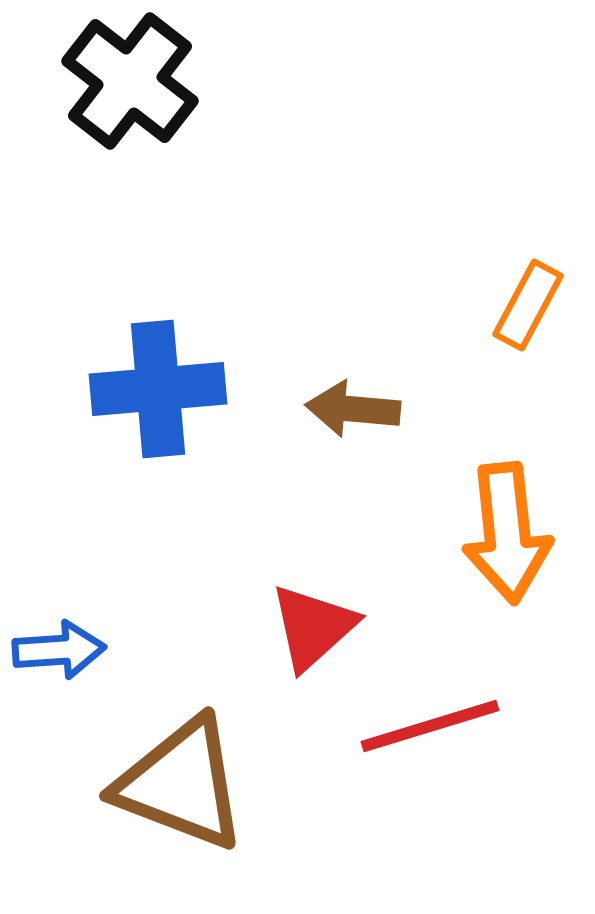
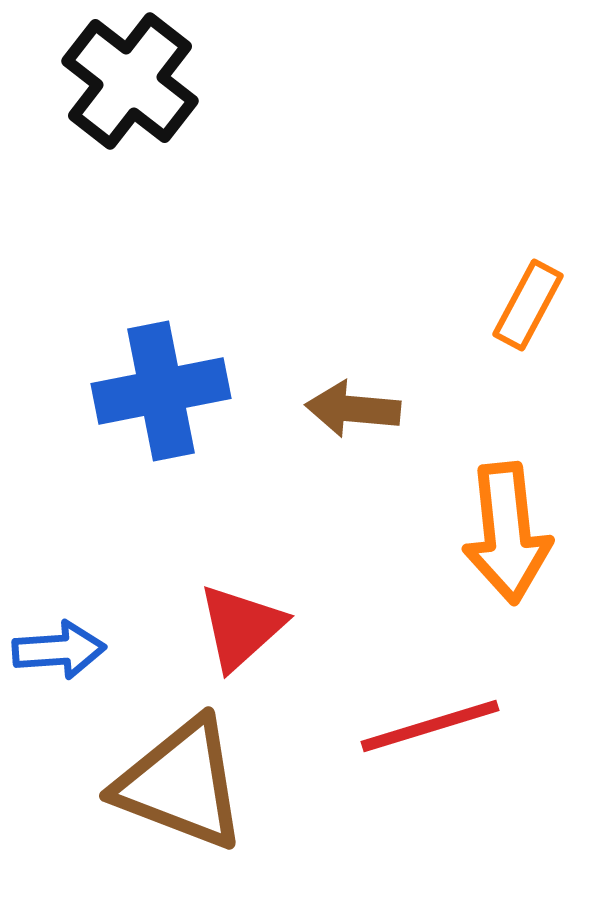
blue cross: moved 3 px right, 2 px down; rotated 6 degrees counterclockwise
red triangle: moved 72 px left
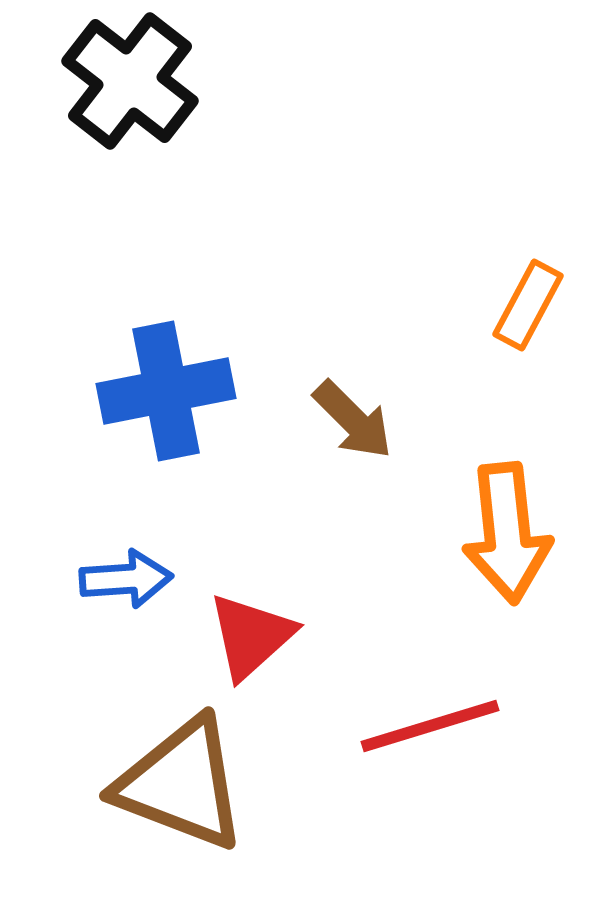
blue cross: moved 5 px right
brown arrow: moved 11 px down; rotated 140 degrees counterclockwise
red triangle: moved 10 px right, 9 px down
blue arrow: moved 67 px right, 71 px up
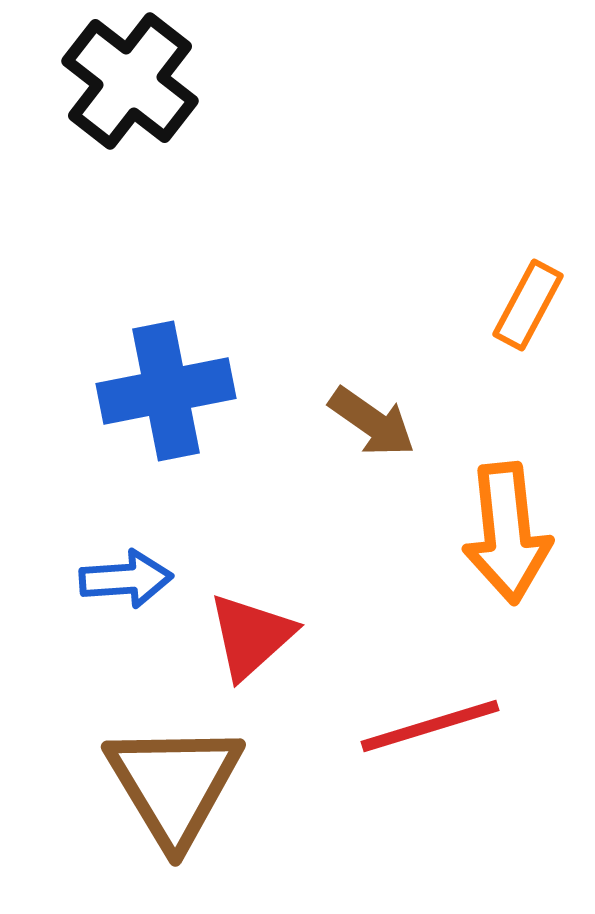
brown arrow: moved 19 px right, 2 px down; rotated 10 degrees counterclockwise
brown triangle: moved 7 px left; rotated 38 degrees clockwise
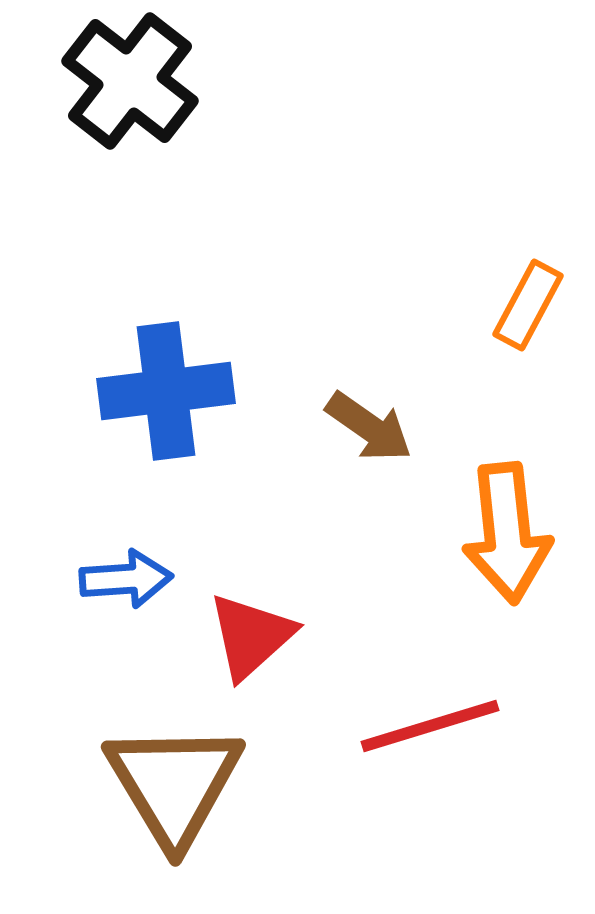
blue cross: rotated 4 degrees clockwise
brown arrow: moved 3 px left, 5 px down
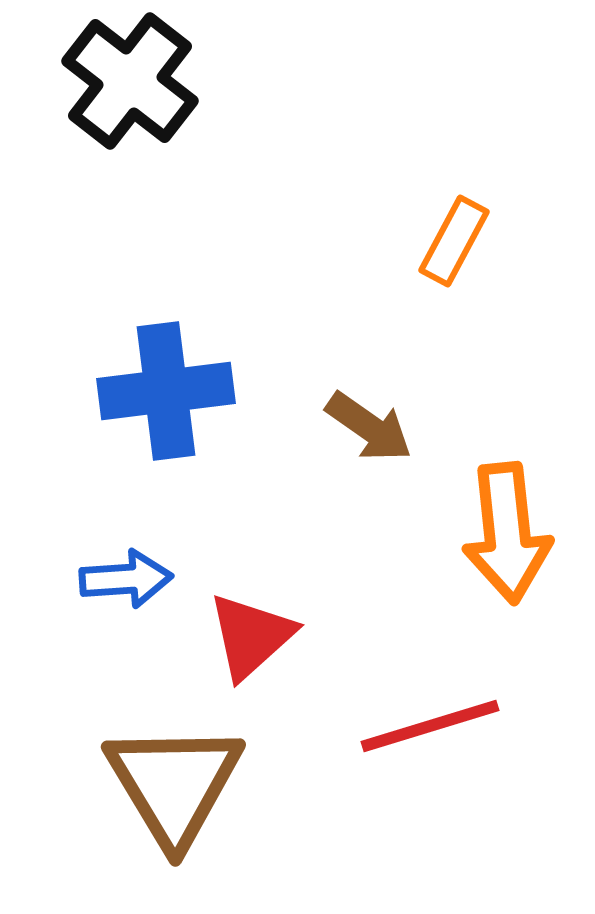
orange rectangle: moved 74 px left, 64 px up
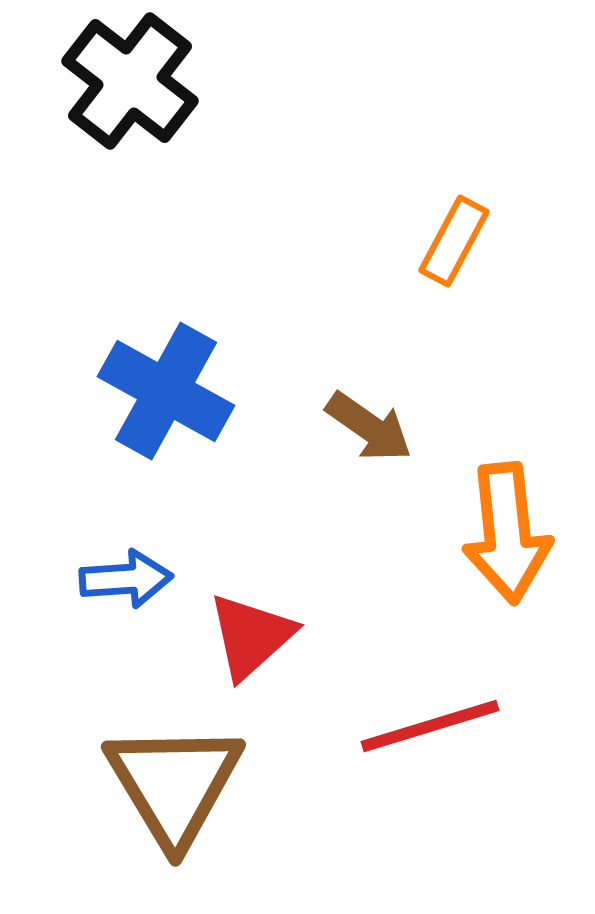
blue cross: rotated 36 degrees clockwise
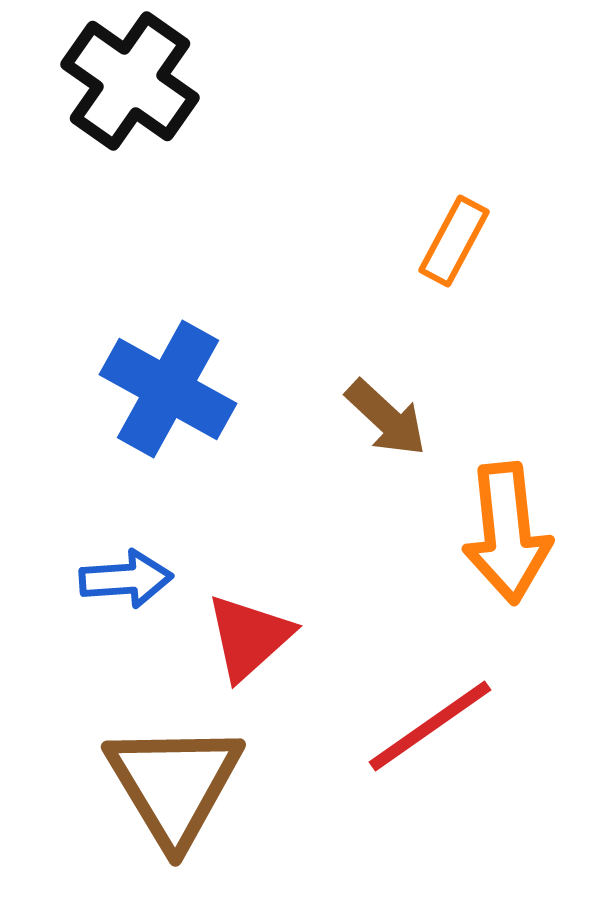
black cross: rotated 3 degrees counterclockwise
blue cross: moved 2 px right, 2 px up
brown arrow: moved 17 px right, 9 px up; rotated 8 degrees clockwise
red triangle: moved 2 px left, 1 px down
red line: rotated 18 degrees counterclockwise
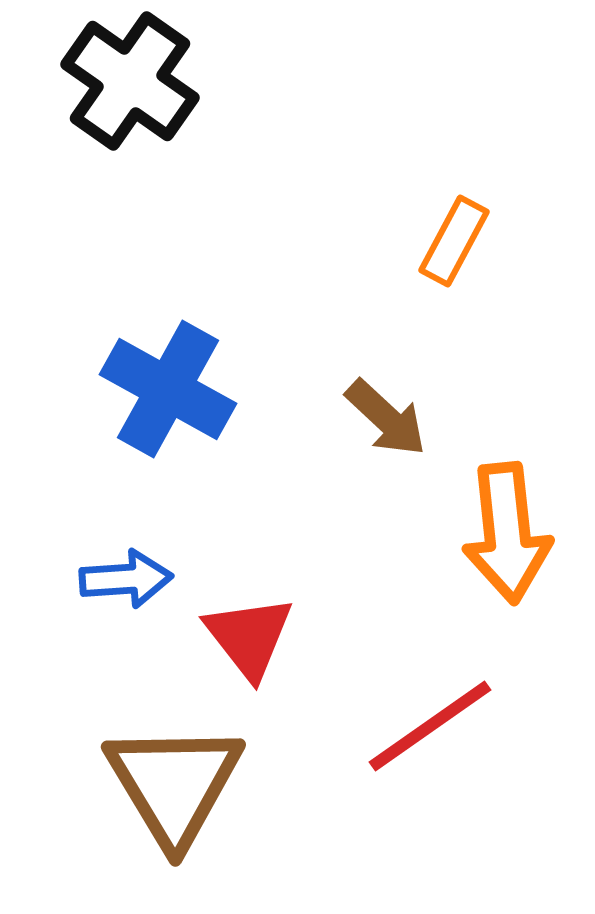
red triangle: rotated 26 degrees counterclockwise
